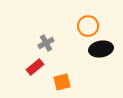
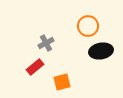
black ellipse: moved 2 px down
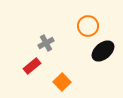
black ellipse: moved 2 px right; rotated 30 degrees counterclockwise
red rectangle: moved 3 px left, 1 px up
orange square: rotated 30 degrees counterclockwise
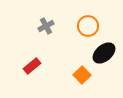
gray cross: moved 17 px up
black ellipse: moved 1 px right, 2 px down
orange square: moved 20 px right, 7 px up
